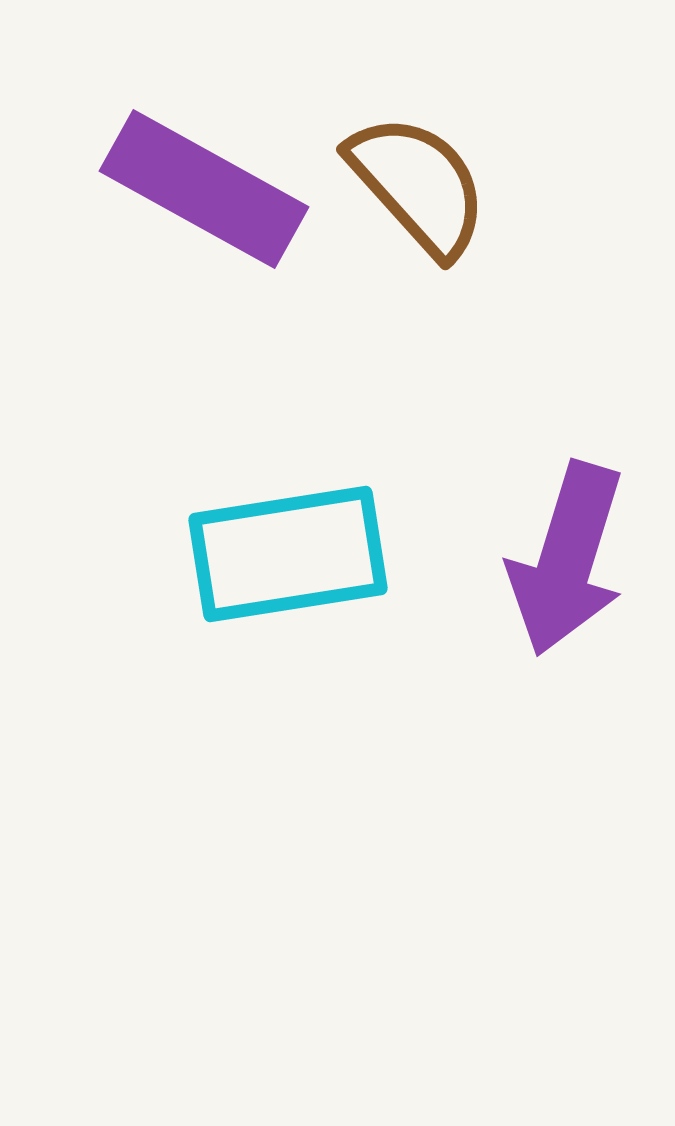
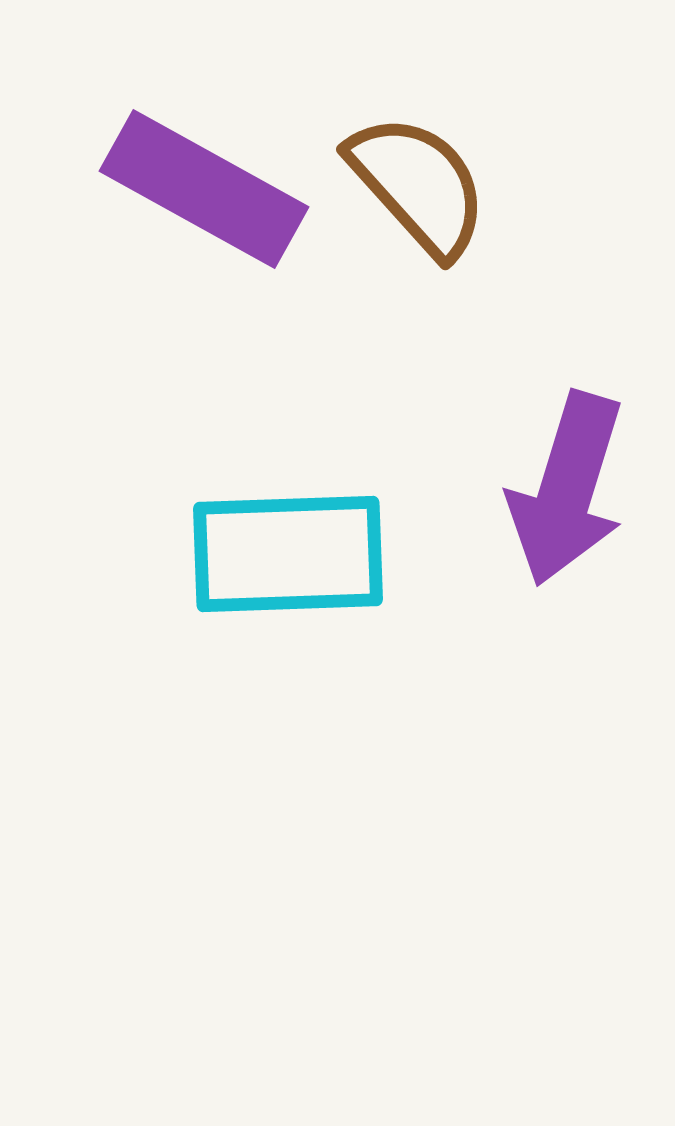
cyan rectangle: rotated 7 degrees clockwise
purple arrow: moved 70 px up
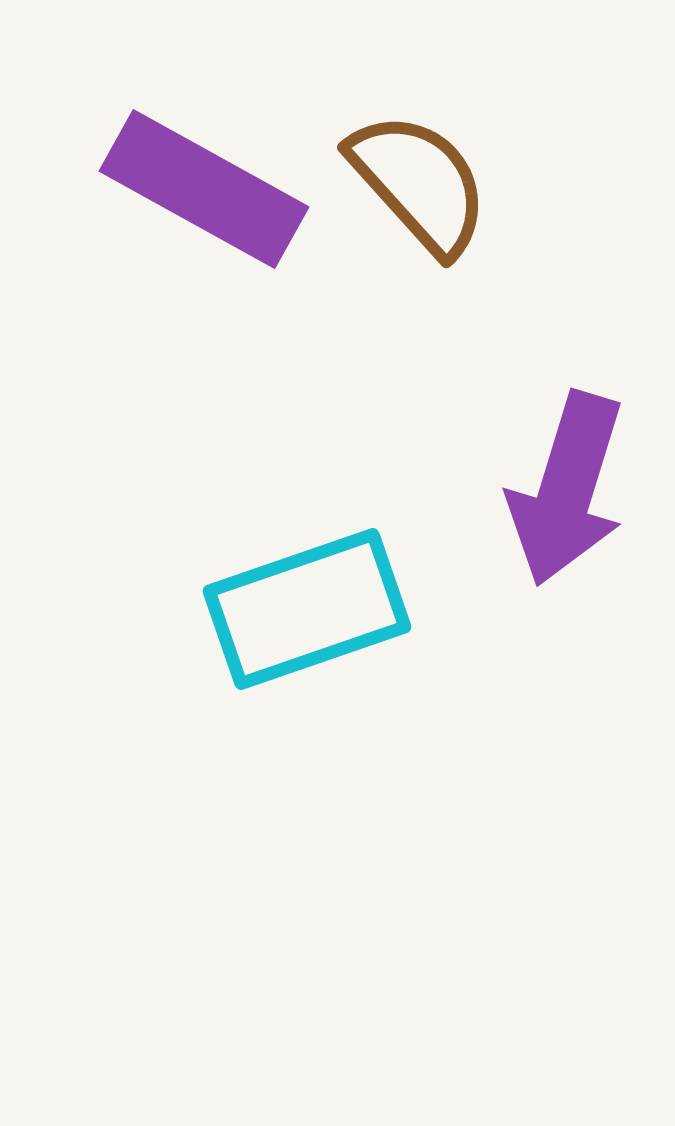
brown semicircle: moved 1 px right, 2 px up
cyan rectangle: moved 19 px right, 55 px down; rotated 17 degrees counterclockwise
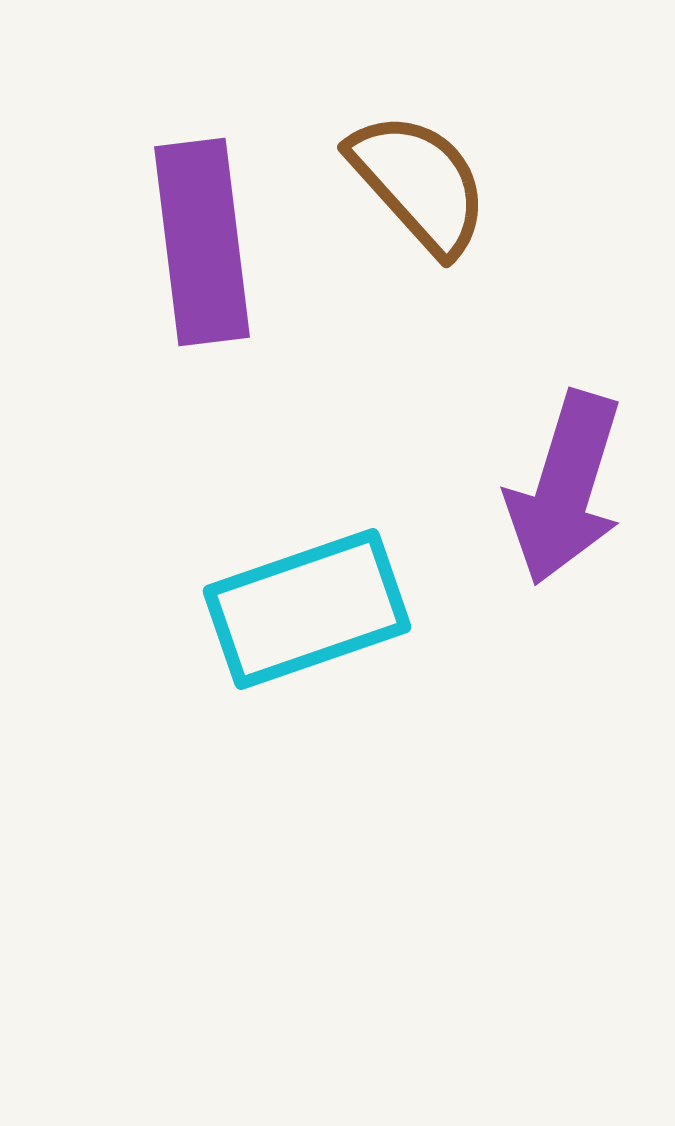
purple rectangle: moved 2 px left, 53 px down; rotated 54 degrees clockwise
purple arrow: moved 2 px left, 1 px up
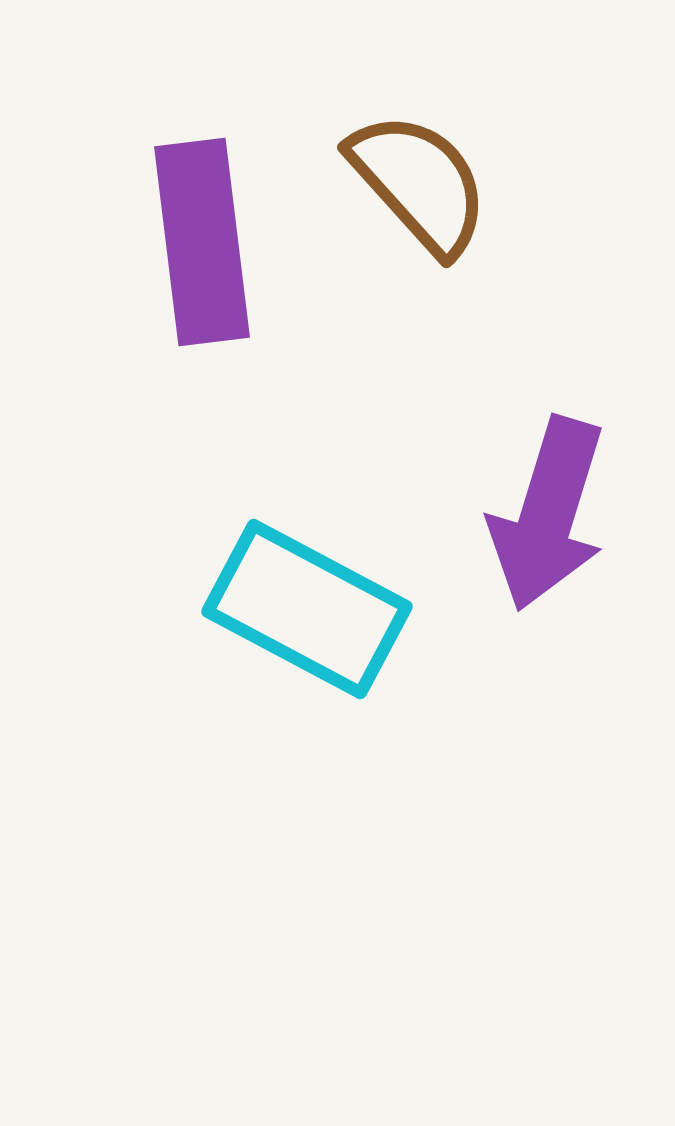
purple arrow: moved 17 px left, 26 px down
cyan rectangle: rotated 47 degrees clockwise
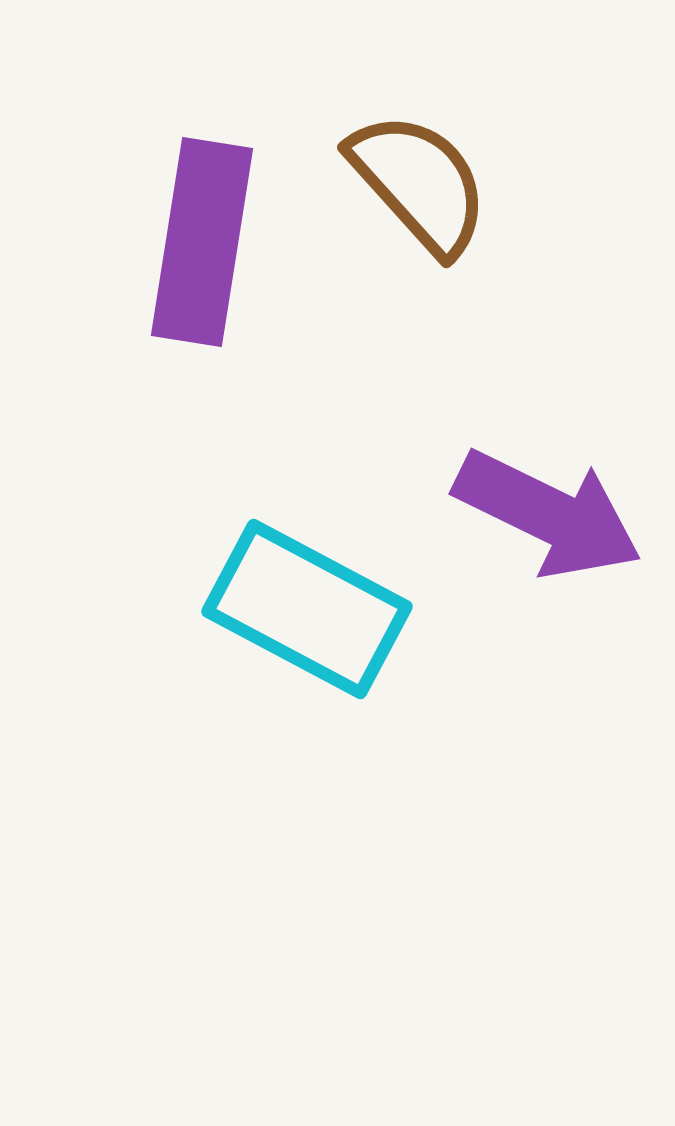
purple rectangle: rotated 16 degrees clockwise
purple arrow: rotated 81 degrees counterclockwise
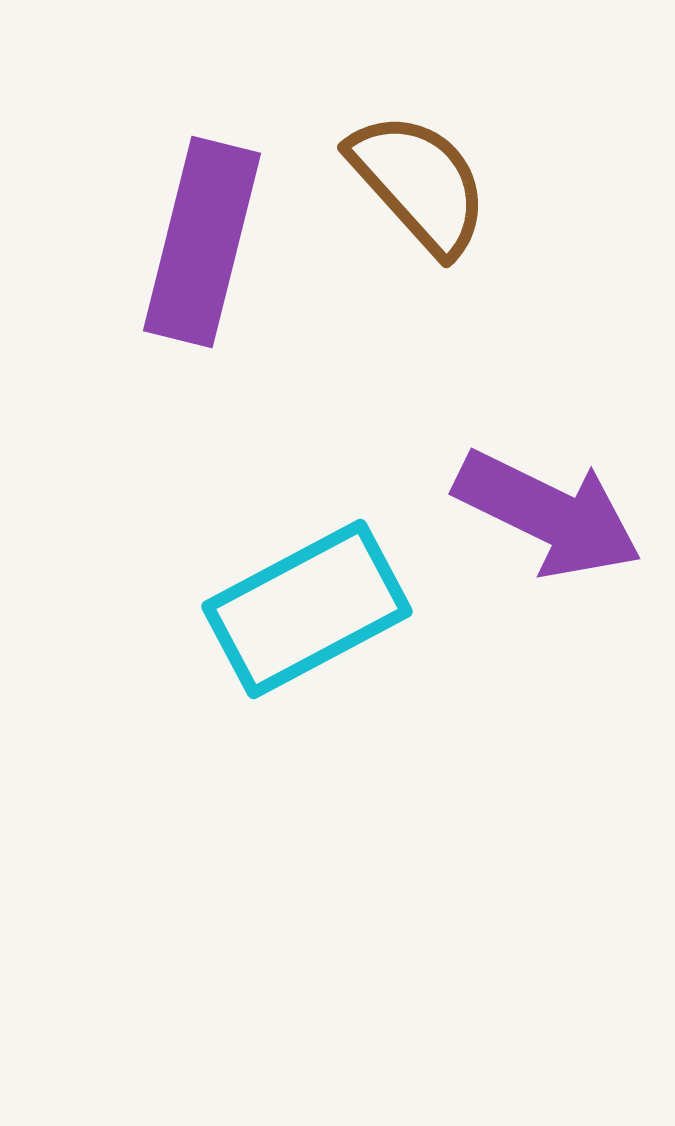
purple rectangle: rotated 5 degrees clockwise
cyan rectangle: rotated 56 degrees counterclockwise
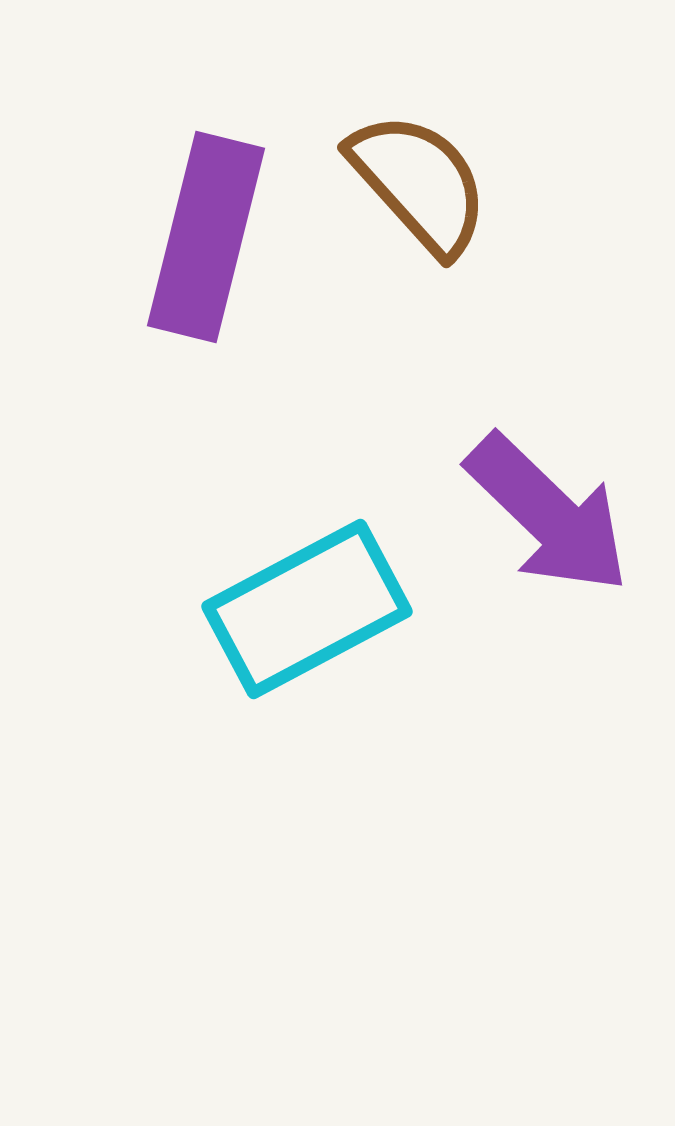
purple rectangle: moved 4 px right, 5 px up
purple arrow: rotated 18 degrees clockwise
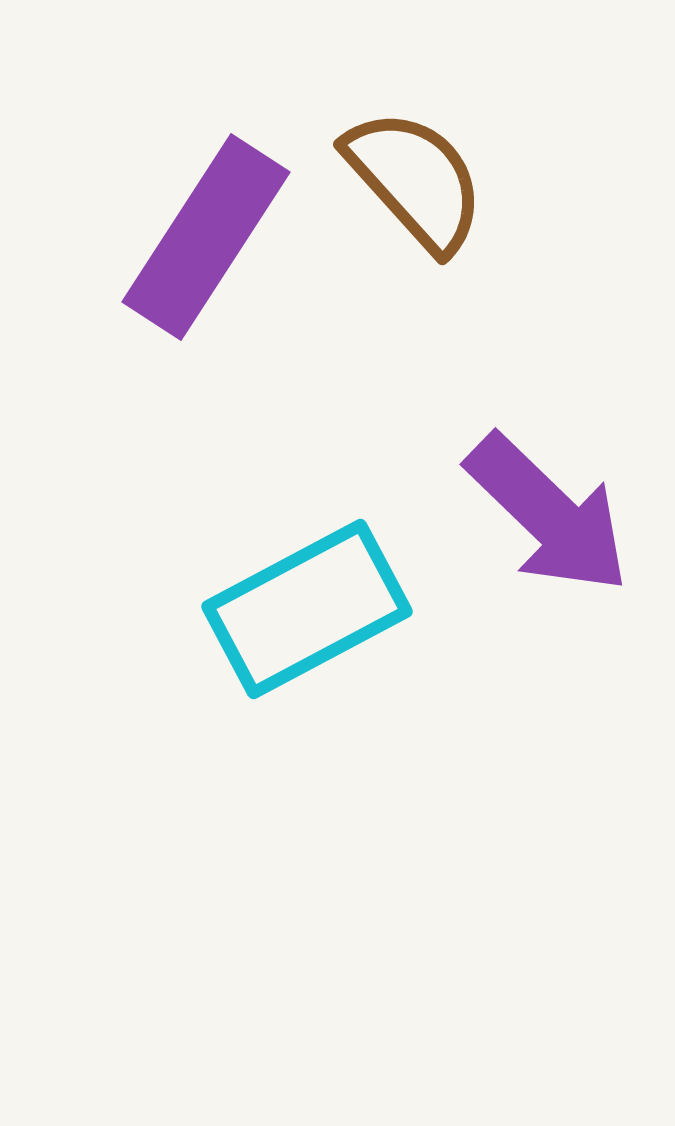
brown semicircle: moved 4 px left, 3 px up
purple rectangle: rotated 19 degrees clockwise
